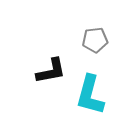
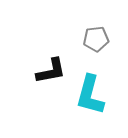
gray pentagon: moved 1 px right, 1 px up
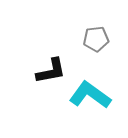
cyan L-shape: rotated 111 degrees clockwise
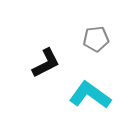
black L-shape: moved 5 px left, 8 px up; rotated 16 degrees counterclockwise
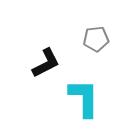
cyan L-shape: moved 6 px left, 3 px down; rotated 54 degrees clockwise
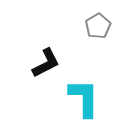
gray pentagon: moved 2 px right, 13 px up; rotated 25 degrees counterclockwise
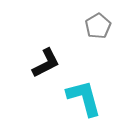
cyan L-shape: rotated 15 degrees counterclockwise
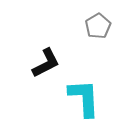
cyan L-shape: rotated 12 degrees clockwise
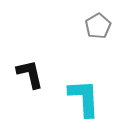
black L-shape: moved 16 px left, 11 px down; rotated 76 degrees counterclockwise
